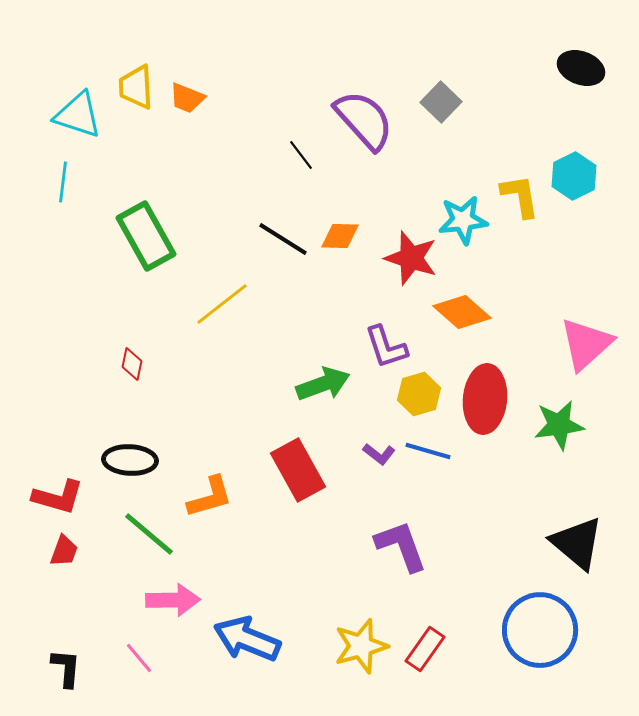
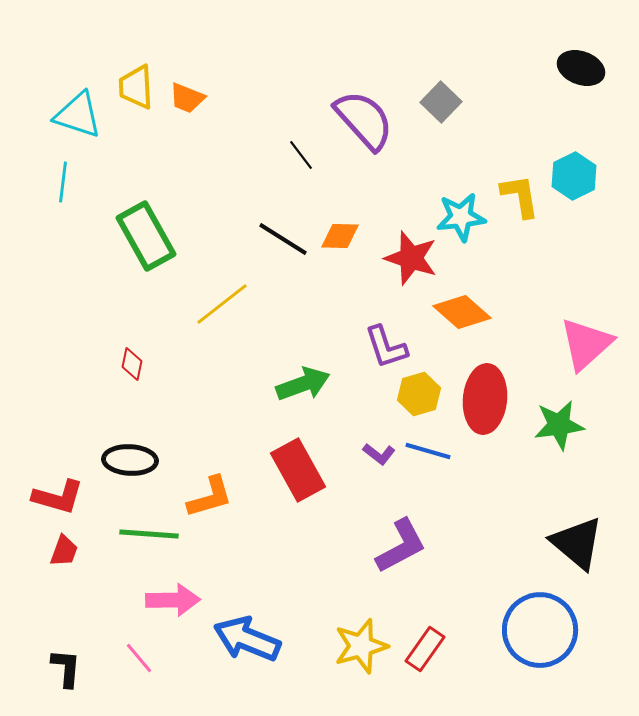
cyan star at (463, 220): moved 2 px left, 3 px up
green arrow at (323, 384): moved 20 px left
green line at (149, 534): rotated 36 degrees counterclockwise
purple L-shape at (401, 546): rotated 82 degrees clockwise
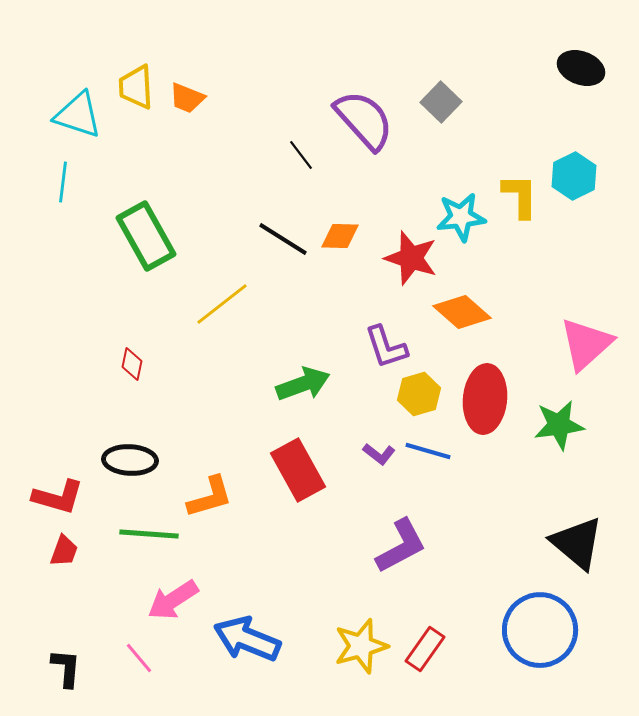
yellow L-shape at (520, 196): rotated 9 degrees clockwise
pink arrow at (173, 600): rotated 148 degrees clockwise
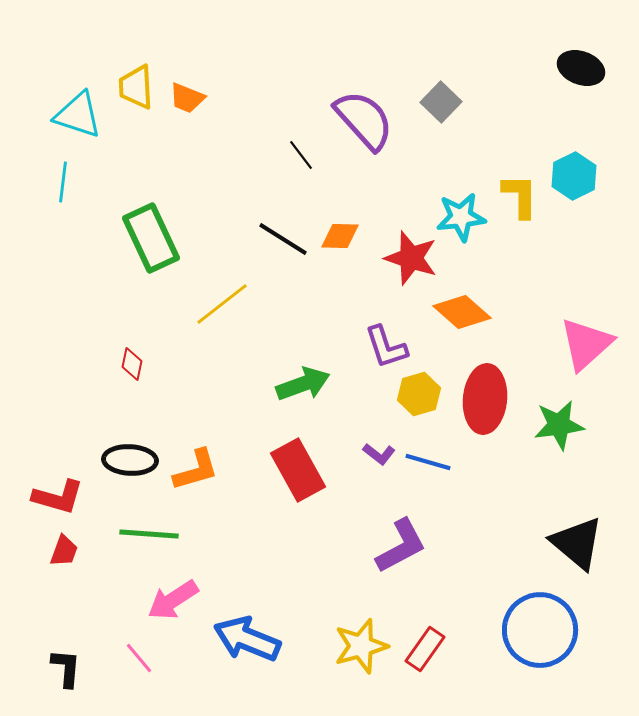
green rectangle at (146, 236): moved 5 px right, 2 px down; rotated 4 degrees clockwise
blue line at (428, 451): moved 11 px down
orange L-shape at (210, 497): moved 14 px left, 27 px up
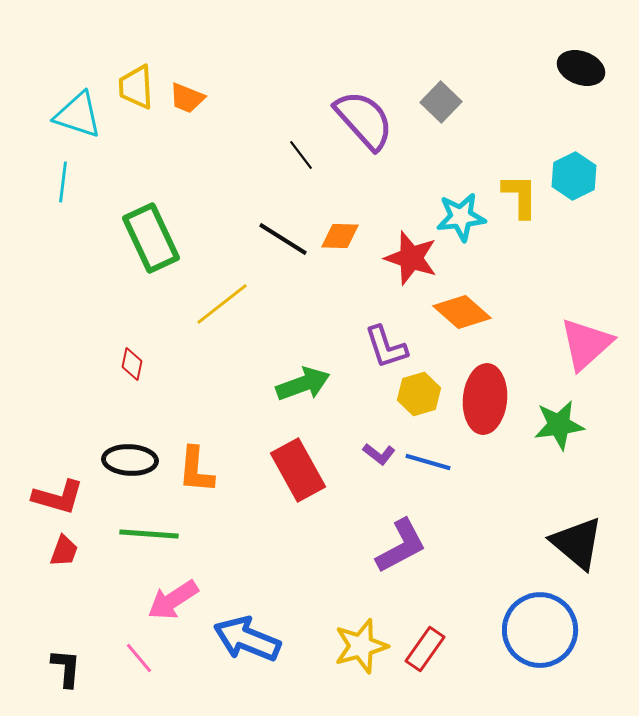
orange L-shape at (196, 470): rotated 111 degrees clockwise
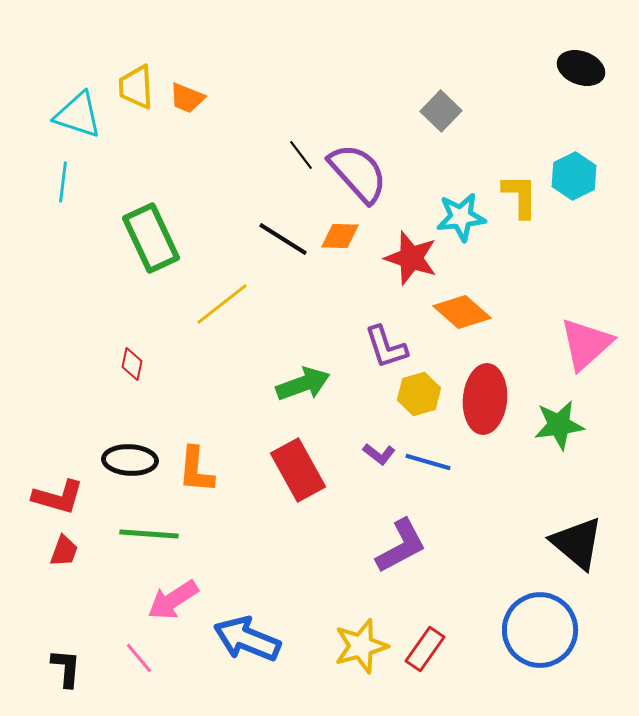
gray square at (441, 102): moved 9 px down
purple semicircle at (364, 120): moved 6 px left, 53 px down
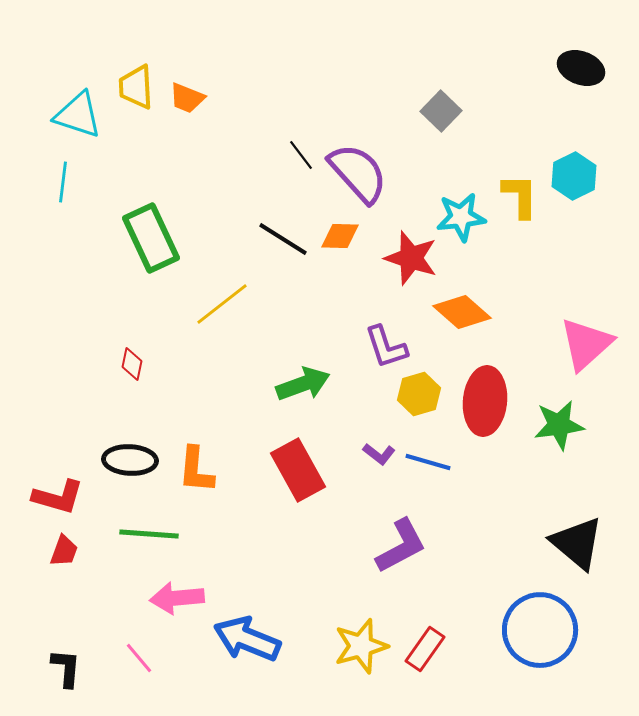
red ellipse at (485, 399): moved 2 px down
pink arrow at (173, 600): moved 4 px right, 2 px up; rotated 28 degrees clockwise
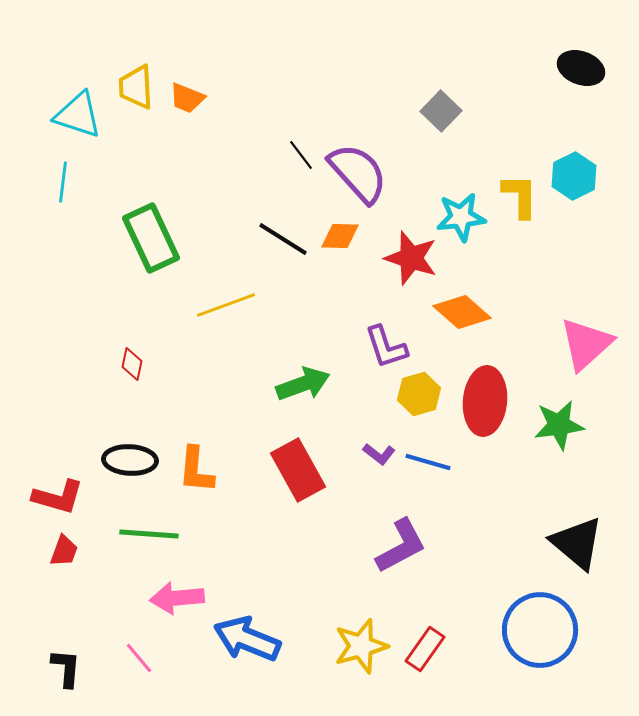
yellow line at (222, 304): moved 4 px right, 1 px down; rotated 18 degrees clockwise
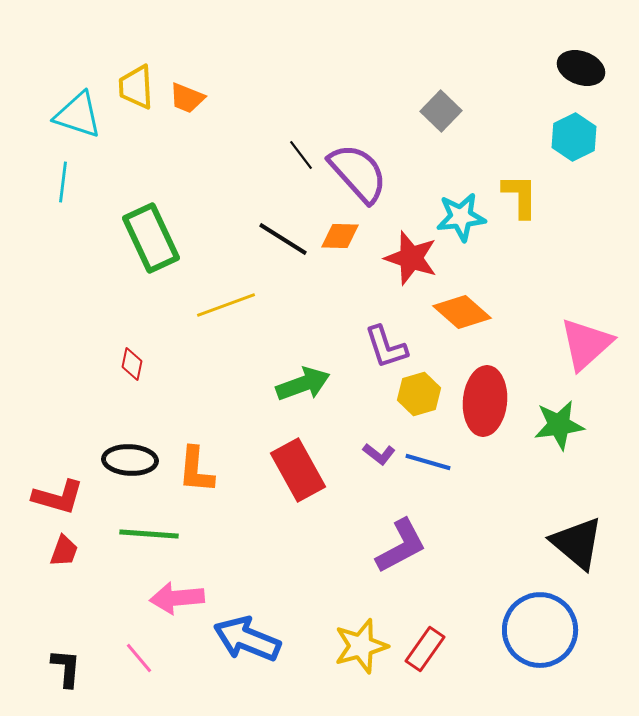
cyan hexagon at (574, 176): moved 39 px up
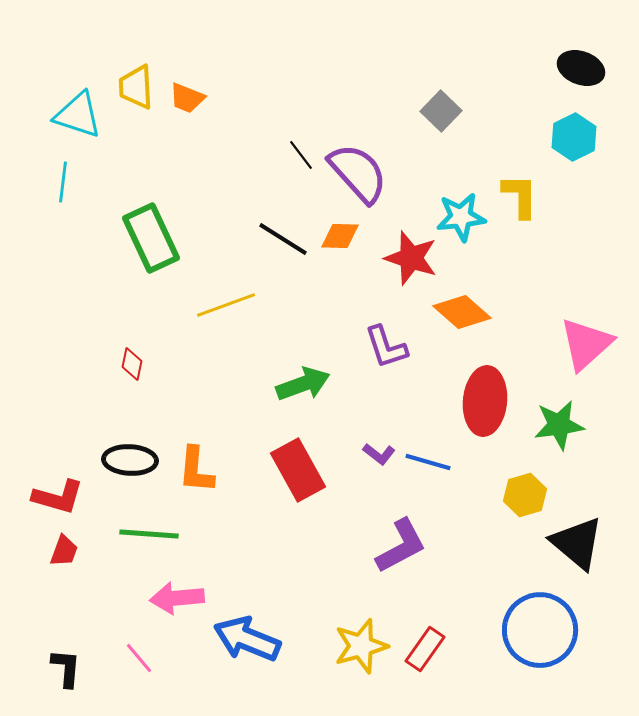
yellow hexagon at (419, 394): moved 106 px right, 101 px down
